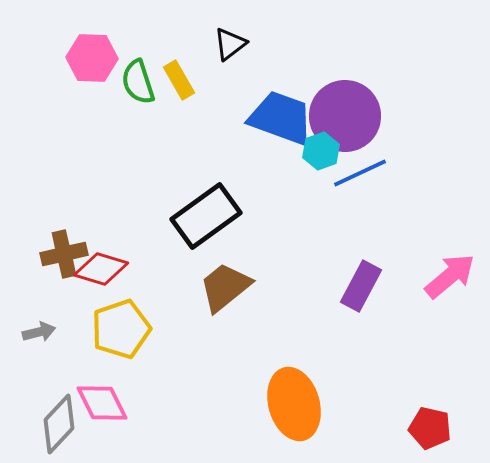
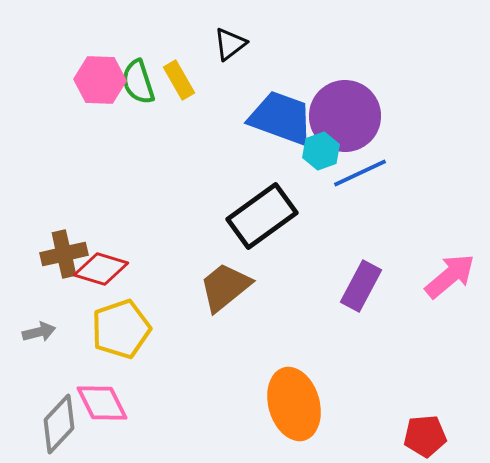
pink hexagon: moved 8 px right, 22 px down
black rectangle: moved 56 px right
red pentagon: moved 5 px left, 8 px down; rotated 18 degrees counterclockwise
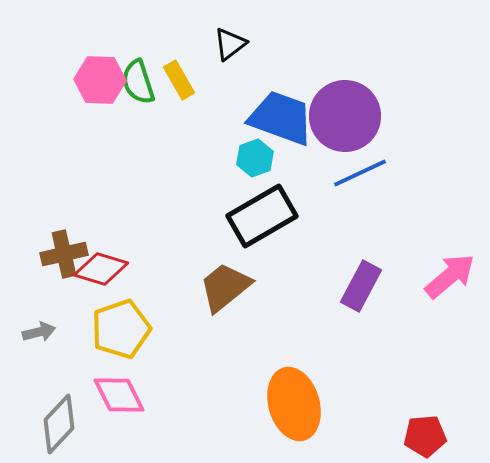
cyan hexagon: moved 66 px left, 7 px down
black rectangle: rotated 6 degrees clockwise
pink diamond: moved 17 px right, 8 px up
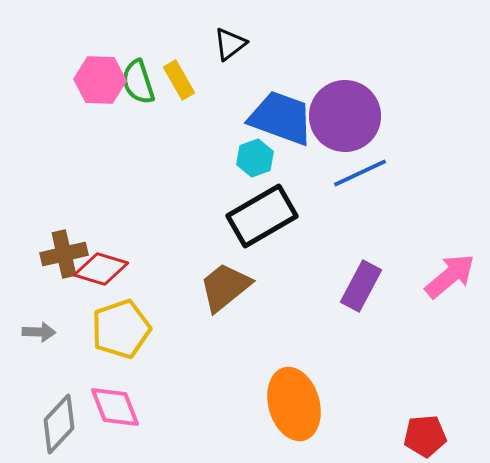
gray arrow: rotated 16 degrees clockwise
pink diamond: moved 4 px left, 12 px down; rotated 6 degrees clockwise
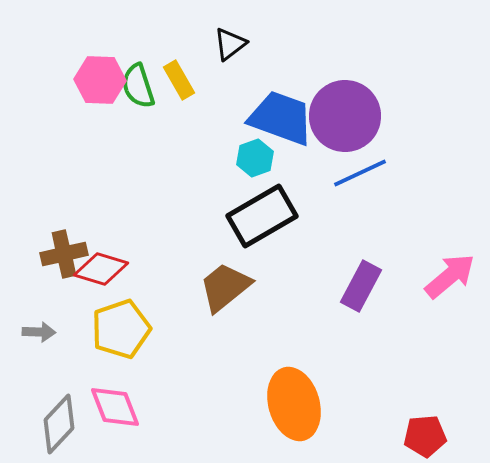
green semicircle: moved 4 px down
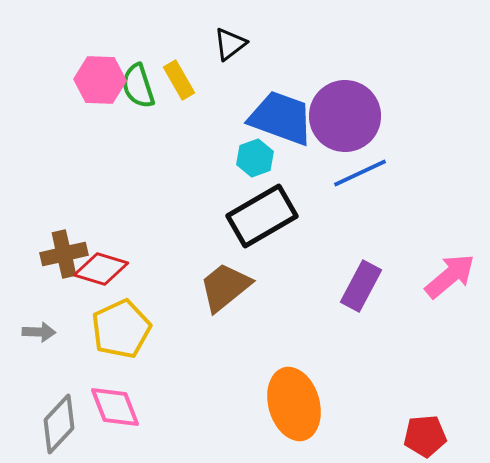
yellow pentagon: rotated 6 degrees counterclockwise
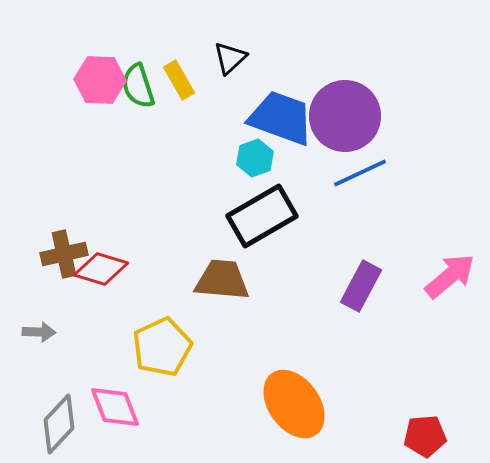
black triangle: moved 14 px down; rotated 6 degrees counterclockwise
brown trapezoid: moved 3 px left, 7 px up; rotated 44 degrees clockwise
yellow pentagon: moved 41 px right, 18 px down
orange ellipse: rotated 20 degrees counterclockwise
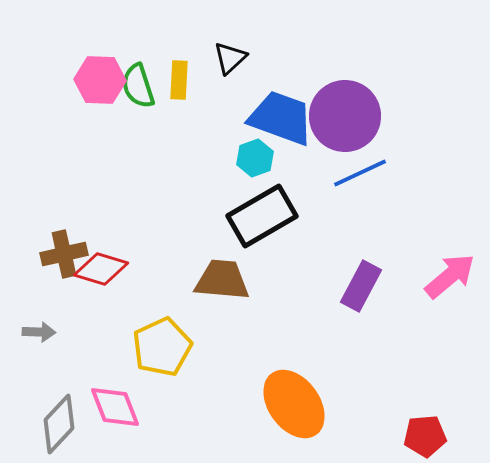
yellow rectangle: rotated 33 degrees clockwise
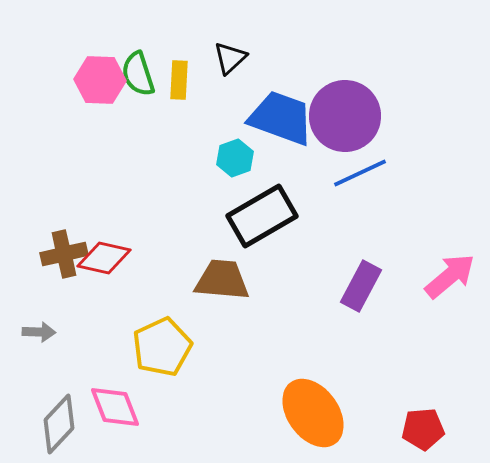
green semicircle: moved 12 px up
cyan hexagon: moved 20 px left
red diamond: moved 3 px right, 11 px up; rotated 4 degrees counterclockwise
orange ellipse: moved 19 px right, 9 px down
red pentagon: moved 2 px left, 7 px up
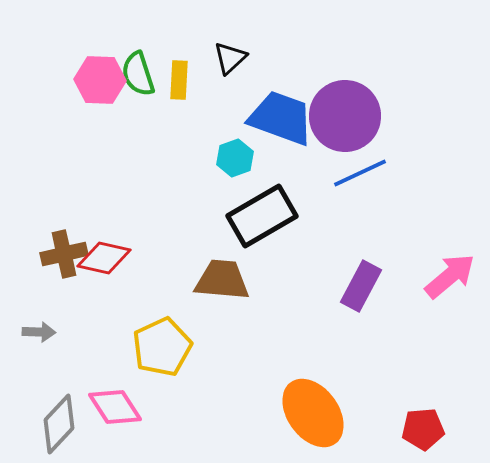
pink diamond: rotated 12 degrees counterclockwise
